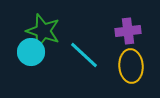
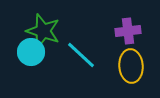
cyan line: moved 3 px left
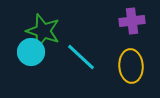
purple cross: moved 4 px right, 10 px up
cyan line: moved 2 px down
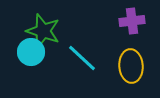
cyan line: moved 1 px right, 1 px down
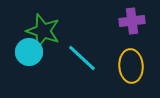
cyan circle: moved 2 px left
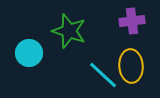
green star: moved 26 px right
cyan circle: moved 1 px down
cyan line: moved 21 px right, 17 px down
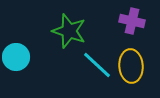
purple cross: rotated 20 degrees clockwise
cyan circle: moved 13 px left, 4 px down
cyan line: moved 6 px left, 10 px up
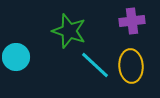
purple cross: rotated 20 degrees counterclockwise
cyan line: moved 2 px left
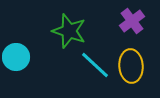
purple cross: rotated 30 degrees counterclockwise
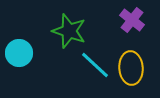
purple cross: moved 1 px up; rotated 15 degrees counterclockwise
cyan circle: moved 3 px right, 4 px up
yellow ellipse: moved 2 px down
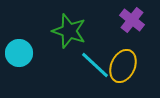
yellow ellipse: moved 8 px left, 2 px up; rotated 28 degrees clockwise
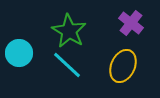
purple cross: moved 1 px left, 3 px down
green star: rotated 12 degrees clockwise
cyan line: moved 28 px left
